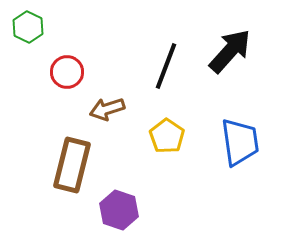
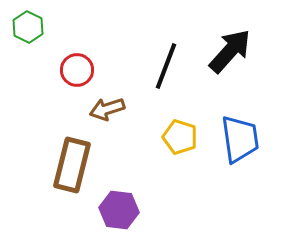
red circle: moved 10 px right, 2 px up
yellow pentagon: moved 13 px right, 1 px down; rotated 16 degrees counterclockwise
blue trapezoid: moved 3 px up
purple hexagon: rotated 12 degrees counterclockwise
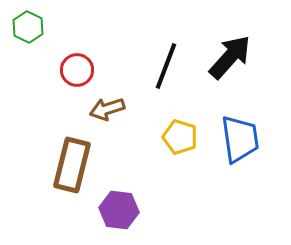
black arrow: moved 6 px down
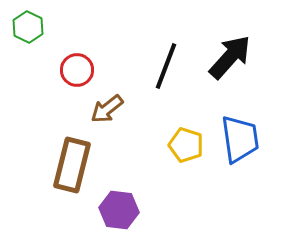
brown arrow: rotated 20 degrees counterclockwise
yellow pentagon: moved 6 px right, 8 px down
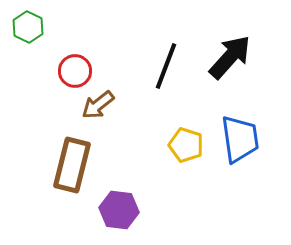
red circle: moved 2 px left, 1 px down
brown arrow: moved 9 px left, 4 px up
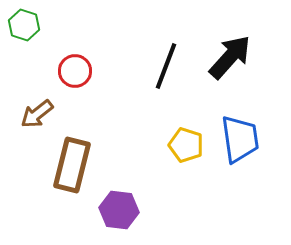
green hexagon: moved 4 px left, 2 px up; rotated 8 degrees counterclockwise
brown arrow: moved 61 px left, 9 px down
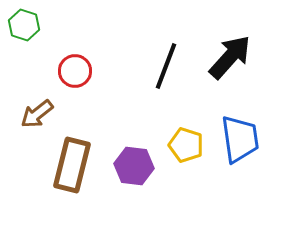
purple hexagon: moved 15 px right, 44 px up
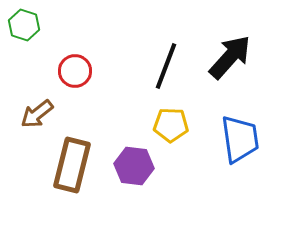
yellow pentagon: moved 15 px left, 20 px up; rotated 16 degrees counterclockwise
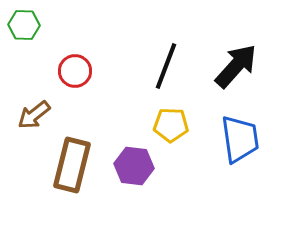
green hexagon: rotated 16 degrees counterclockwise
black arrow: moved 6 px right, 9 px down
brown arrow: moved 3 px left, 1 px down
